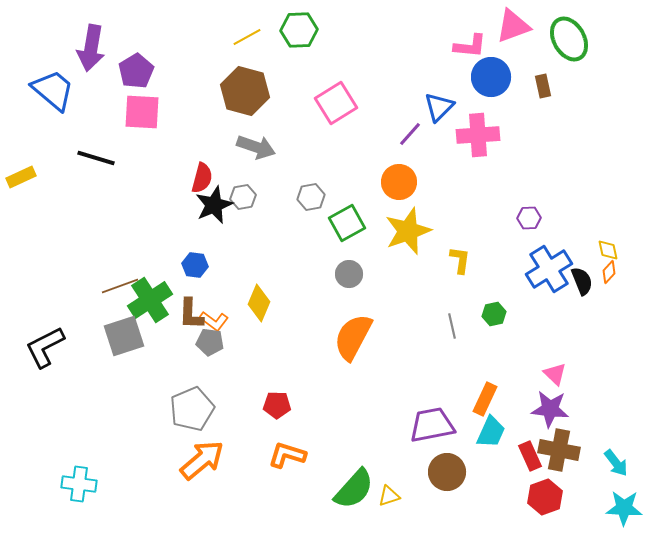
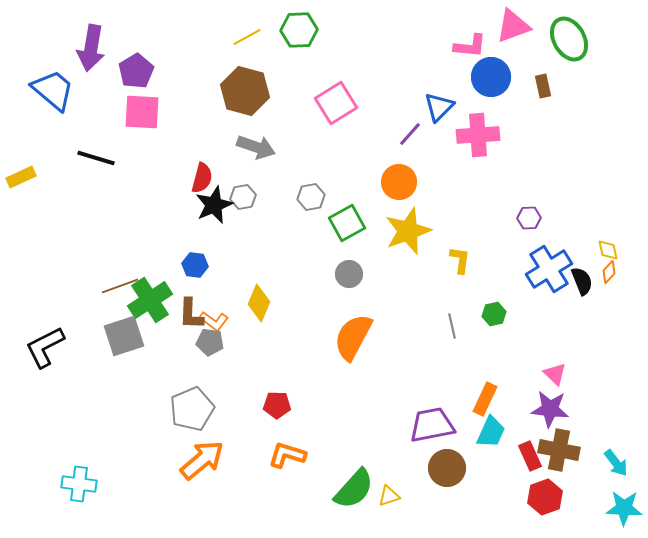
brown circle at (447, 472): moved 4 px up
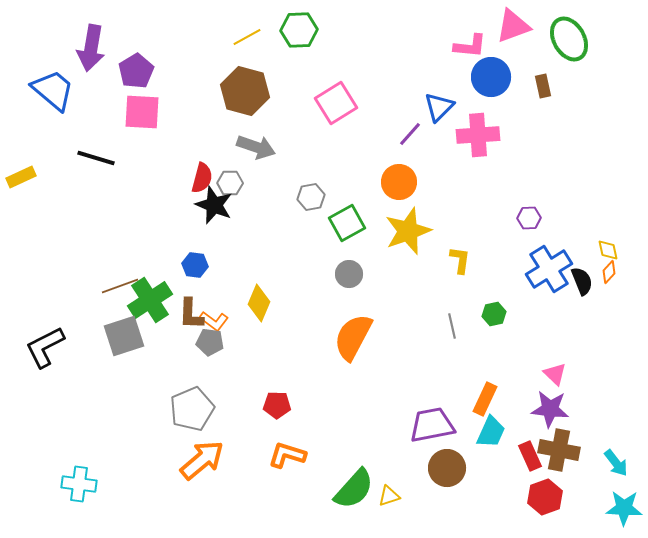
gray hexagon at (243, 197): moved 13 px left, 14 px up; rotated 10 degrees clockwise
black star at (214, 205): rotated 27 degrees counterclockwise
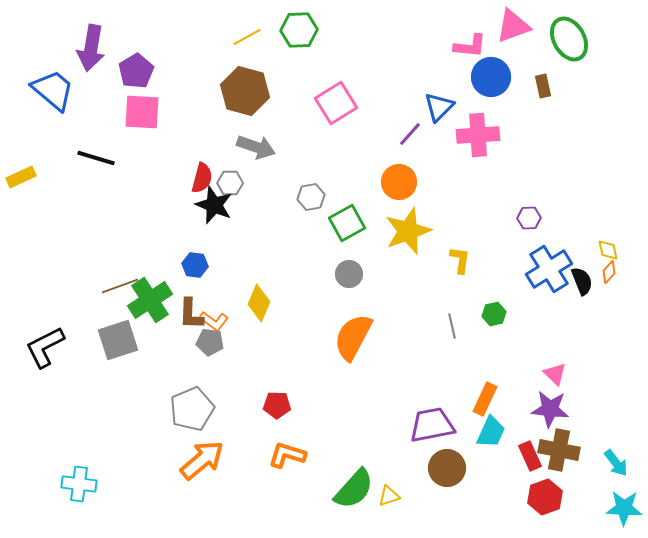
gray square at (124, 336): moved 6 px left, 4 px down
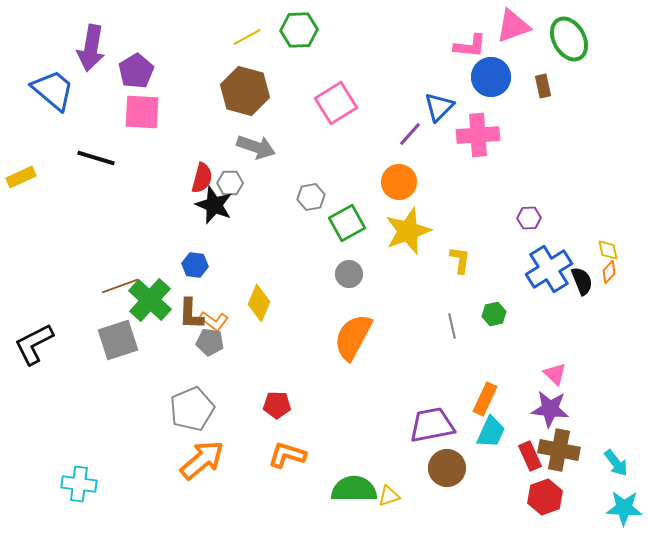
green cross at (150, 300): rotated 15 degrees counterclockwise
black L-shape at (45, 347): moved 11 px left, 3 px up
green semicircle at (354, 489): rotated 132 degrees counterclockwise
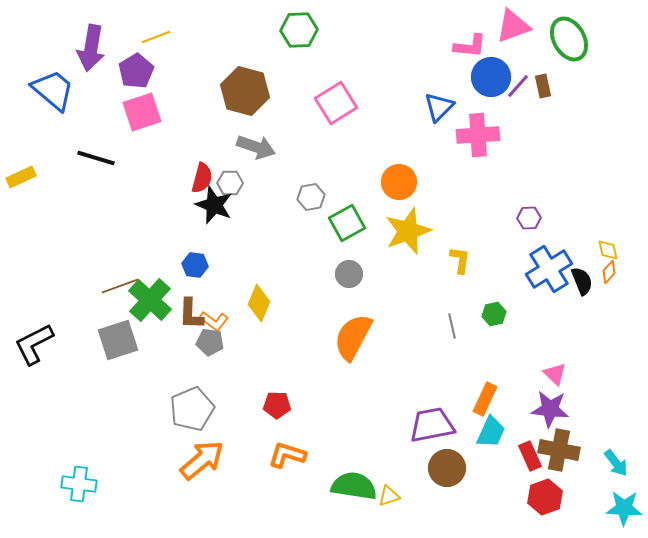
yellow line at (247, 37): moved 91 px left; rotated 8 degrees clockwise
pink square at (142, 112): rotated 21 degrees counterclockwise
purple line at (410, 134): moved 108 px right, 48 px up
green semicircle at (354, 489): moved 3 px up; rotated 9 degrees clockwise
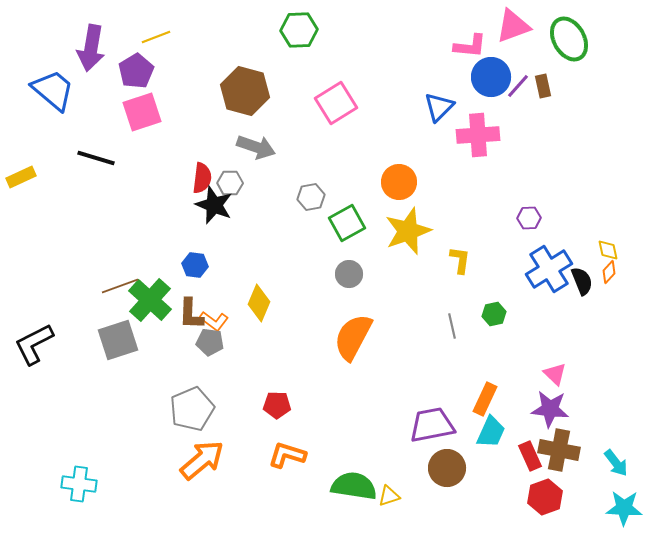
red semicircle at (202, 178): rotated 8 degrees counterclockwise
